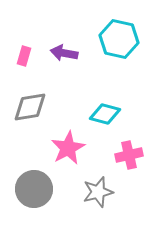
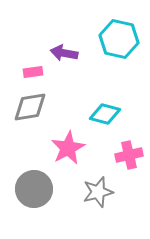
pink rectangle: moved 9 px right, 16 px down; rotated 66 degrees clockwise
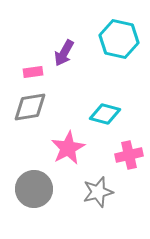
purple arrow: rotated 72 degrees counterclockwise
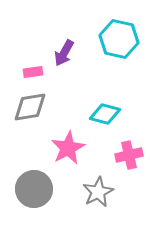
gray star: rotated 12 degrees counterclockwise
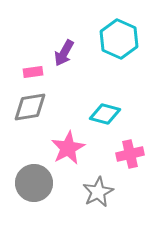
cyan hexagon: rotated 12 degrees clockwise
pink cross: moved 1 px right, 1 px up
gray circle: moved 6 px up
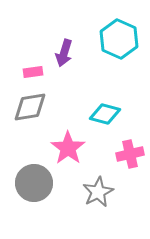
purple arrow: rotated 12 degrees counterclockwise
pink star: rotated 8 degrees counterclockwise
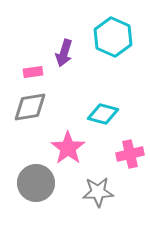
cyan hexagon: moved 6 px left, 2 px up
cyan diamond: moved 2 px left
gray circle: moved 2 px right
gray star: rotated 24 degrees clockwise
